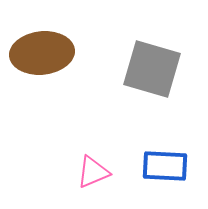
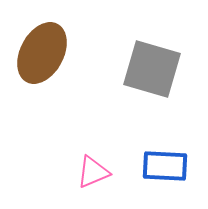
brown ellipse: rotated 56 degrees counterclockwise
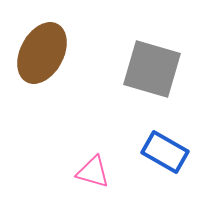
blue rectangle: moved 14 px up; rotated 27 degrees clockwise
pink triangle: rotated 39 degrees clockwise
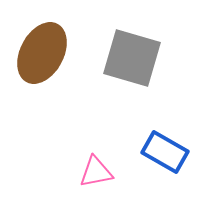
gray square: moved 20 px left, 11 px up
pink triangle: moved 3 px right; rotated 27 degrees counterclockwise
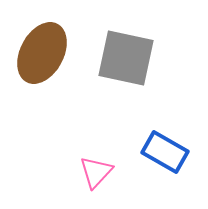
gray square: moved 6 px left; rotated 4 degrees counterclockwise
pink triangle: rotated 36 degrees counterclockwise
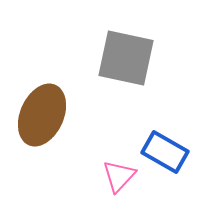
brown ellipse: moved 62 px down; rotated 4 degrees counterclockwise
pink triangle: moved 23 px right, 4 px down
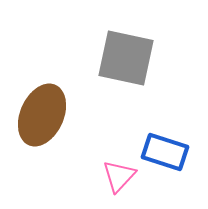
blue rectangle: rotated 12 degrees counterclockwise
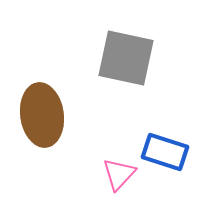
brown ellipse: rotated 32 degrees counterclockwise
pink triangle: moved 2 px up
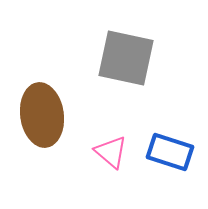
blue rectangle: moved 5 px right
pink triangle: moved 8 px left, 22 px up; rotated 33 degrees counterclockwise
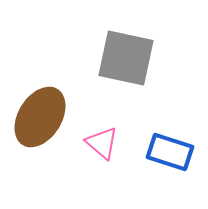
brown ellipse: moved 2 px left, 2 px down; rotated 40 degrees clockwise
pink triangle: moved 9 px left, 9 px up
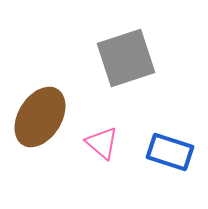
gray square: rotated 30 degrees counterclockwise
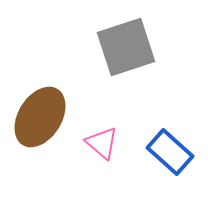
gray square: moved 11 px up
blue rectangle: rotated 24 degrees clockwise
